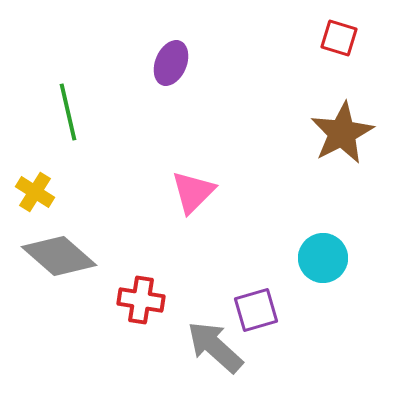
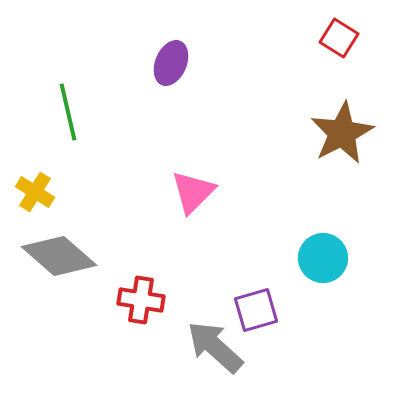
red square: rotated 15 degrees clockwise
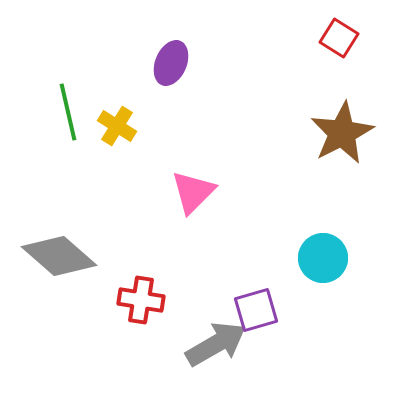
yellow cross: moved 82 px right, 66 px up
gray arrow: moved 1 px right, 3 px up; rotated 108 degrees clockwise
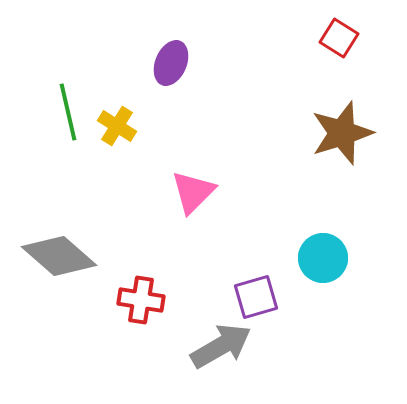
brown star: rotated 10 degrees clockwise
purple square: moved 13 px up
gray arrow: moved 5 px right, 2 px down
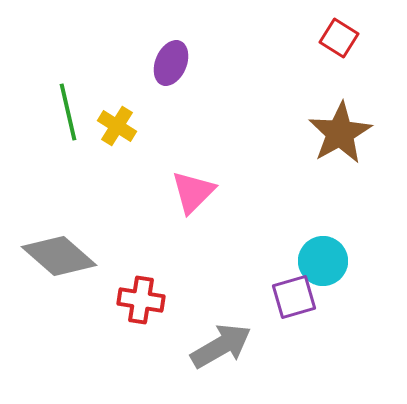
brown star: moved 2 px left; rotated 12 degrees counterclockwise
cyan circle: moved 3 px down
purple square: moved 38 px right
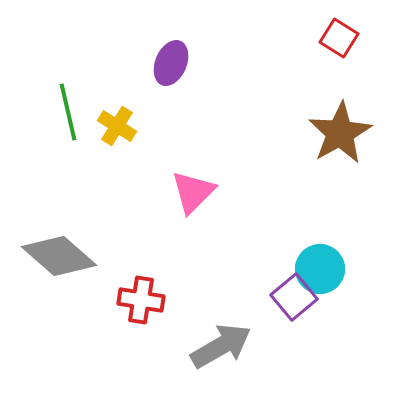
cyan circle: moved 3 px left, 8 px down
purple square: rotated 24 degrees counterclockwise
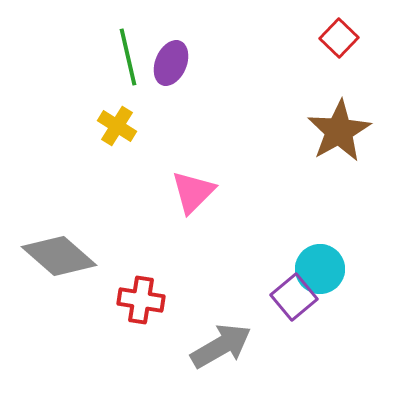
red square: rotated 12 degrees clockwise
green line: moved 60 px right, 55 px up
brown star: moved 1 px left, 2 px up
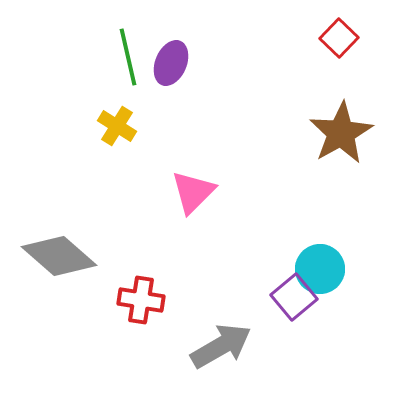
brown star: moved 2 px right, 2 px down
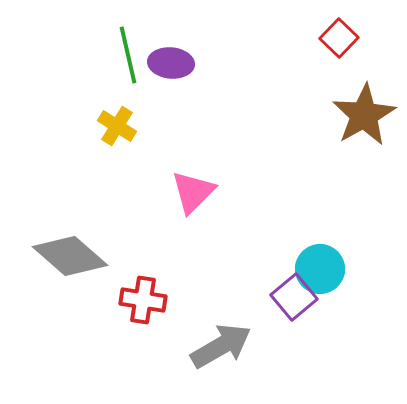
green line: moved 2 px up
purple ellipse: rotated 72 degrees clockwise
brown star: moved 23 px right, 18 px up
gray diamond: moved 11 px right
red cross: moved 2 px right
